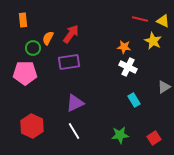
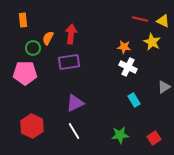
red arrow: rotated 30 degrees counterclockwise
yellow star: moved 1 px left, 1 px down
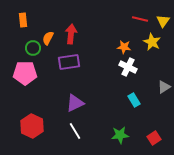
yellow triangle: rotated 40 degrees clockwise
white line: moved 1 px right
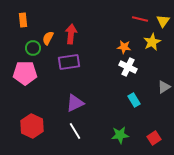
yellow star: rotated 18 degrees clockwise
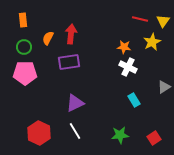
green circle: moved 9 px left, 1 px up
red hexagon: moved 7 px right, 7 px down
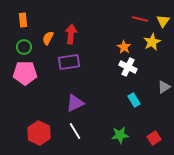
orange star: rotated 24 degrees clockwise
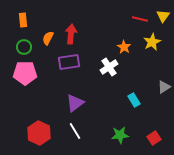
yellow triangle: moved 5 px up
white cross: moved 19 px left; rotated 30 degrees clockwise
purple triangle: rotated 12 degrees counterclockwise
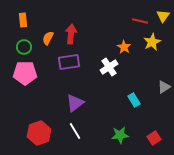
red line: moved 2 px down
red hexagon: rotated 15 degrees clockwise
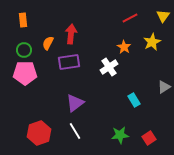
red line: moved 10 px left, 3 px up; rotated 42 degrees counterclockwise
orange semicircle: moved 5 px down
green circle: moved 3 px down
red square: moved 5 px left
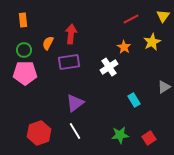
red line: moved 1 px right, 1 px down
